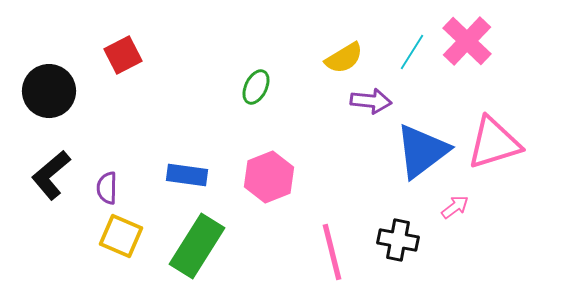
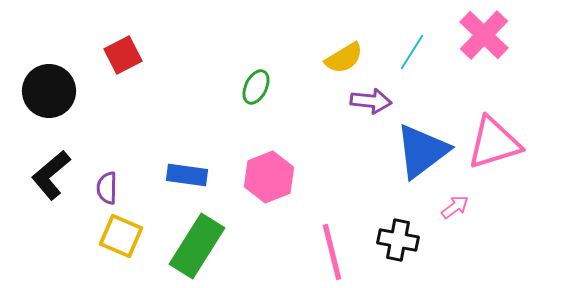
pink cross: moved 17 px right, 6 px up
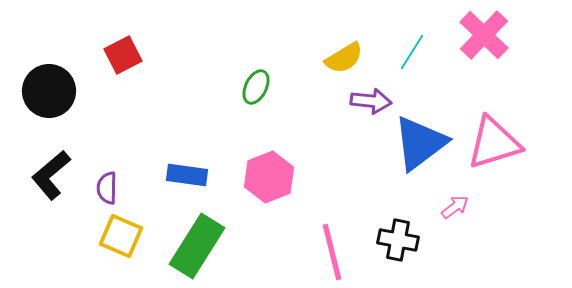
blue triangle: moved 2 px left, 8 px up
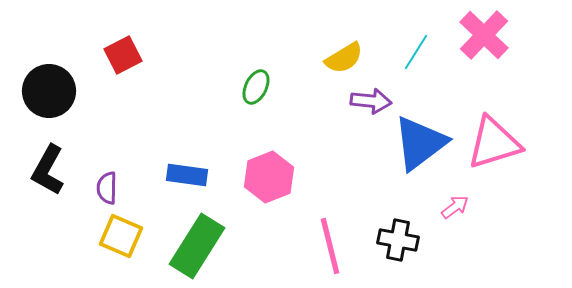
cyan line: moved 4 px right
black L-shape: moved 3 px left, 5 px up; rotated 21 degrees counterclockwise
pink line: moved 2 px left, 6 px up
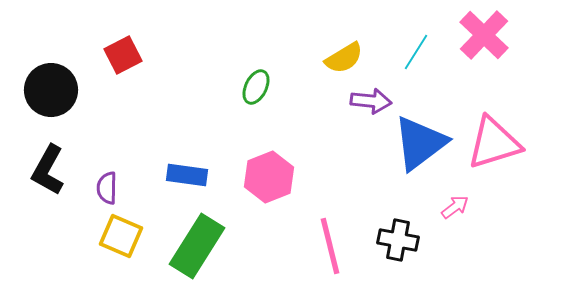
black circle: moved 2 px right, 1 px up
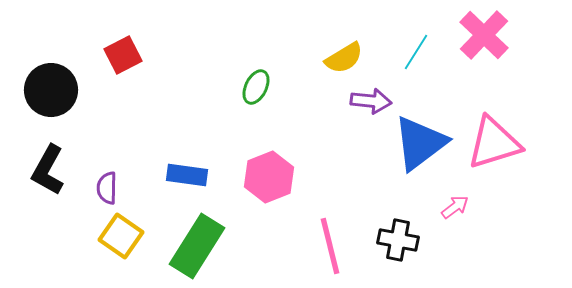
yellow square: rotated 12 degrees clockwise
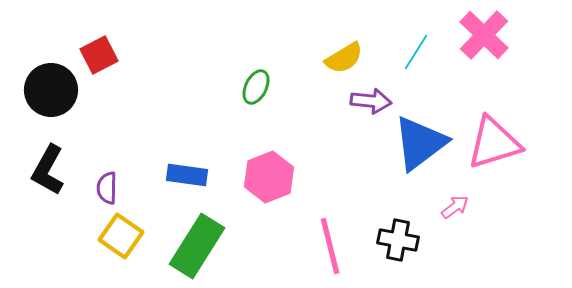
red square: moved 24 px left
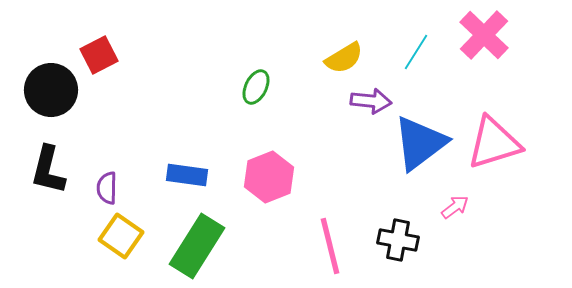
black L-shape: rotated 15 degrees counterclockwise
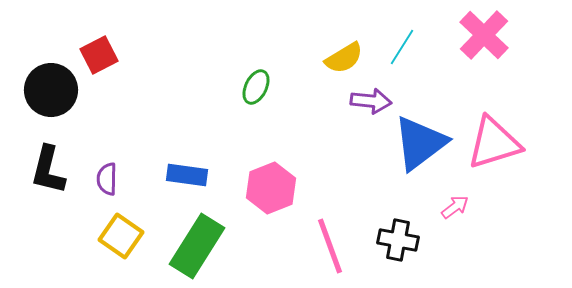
cyan line: moved 14 px left, 5 px up
pink hexagon: moved 2 px right, 11 px down
purple semicircle: moved 9 px up
pink line: rotated 6 degrees counterclockwise
